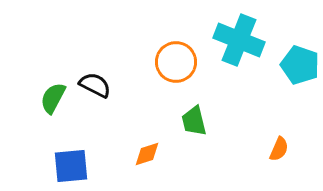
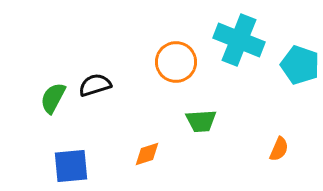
black semicircle: rotated 44 degrees counterclockwise
green trapezoid: moved 7 px right; rotated 80 degrees counterclockwise
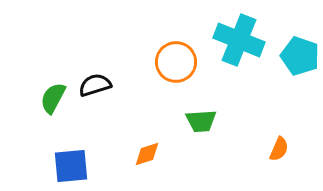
cyan pentagon: moved 9 px up
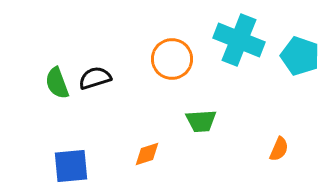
orange circle: moved 4 px left, 3 px up
black semicircle: moved 7 px up
green semicircle: moved 4 px right, 15 px up; rotated 48 degrees counterclockwise
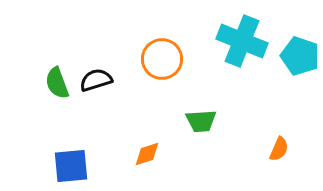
cyan cross: moved 3 px right, 1 px down
orange circle: moved 10 px left
black semicircle: moved 1 px right, 2 px down
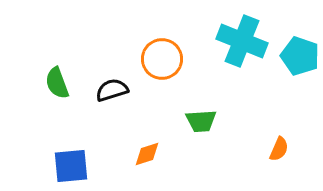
black semicircle: moved 16 px right, 10 px down
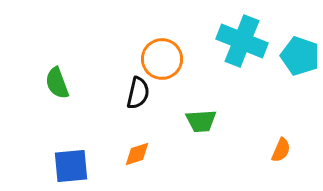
black semicircle: moved 26 px right, 3 px down; rotated 120 degrees clockwise
orange semicircle: moved 2 px right, 1 px down
orange diamond: moved 10 px left
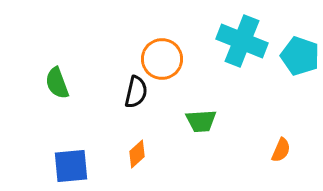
black semicircle: moved 2 px left, 1 px up
orange diamond: rotated 24 degrees counterclockwise
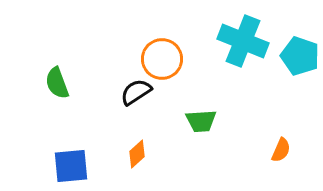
cyan cross: moved 1 px right
black semicircle: rotated 136 degrees counterclockwise
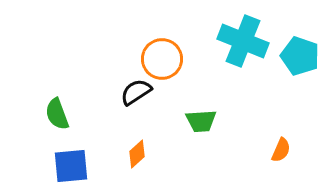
green semicircle: moved 31 px down
